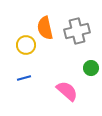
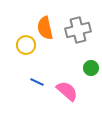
gray cross: moved 1 px right, 1 px up
blue line: moved 13 px right, 4 px down; rotated 40 degrees clockwise
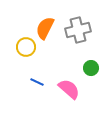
orange semicircle: rotated 40 degrees clockwise
yellow circle: moved 2 px down
pink semicircle: moved 2 px right, 2 px up
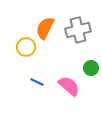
pink semicircle: moved 3 px up
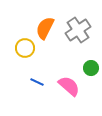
gray cross: rotated 20 degrees counterclockwise
yellow circle: moved 1 px left, 1 px down
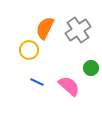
yellow circle: moved 4 px right, 2 px down
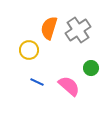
orange semicircle: moved 4 px right; rotated 10 degrees counterclockwise
